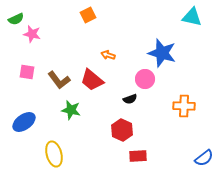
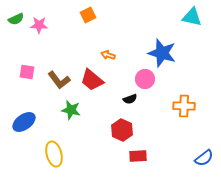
pink star: moved 7 px right, 9 px up; rotated 12 degrees counterclockwise
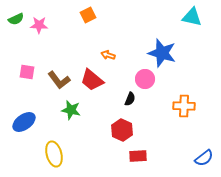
black semicircle: rotated 48 degrees counterclockwise
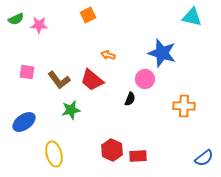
green star: rotated 24 degrees counterclockwise
red hexagon: moved 10 px left, 20 px down
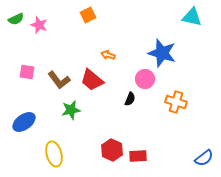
pink star: rotated 18 degrees clockwise
orange cross: moved 8 px left, 4 px up; rotated 15 degrees clockwise
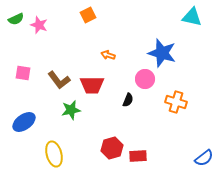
pink square: moved 4 px left, 1 px down
red trapezoid: moved 5 px down; rotated 40 degrees counterclockwise
black semicircle: moved 2 px left, 1 px down
red hexagon: moved 2 px up; rotated 20 degrees clockwise
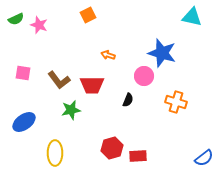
pink circle: moved 1 px left, 3 px up
yellow ellipse: moved 1 px right, 1 px up; rotated 15 degrees clockwise
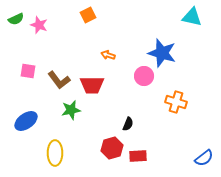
pink square: moved 5 px right, 2 px up
black semicircle: moved 24 px down
blue ellipse: moved 2 px right, 1 px up
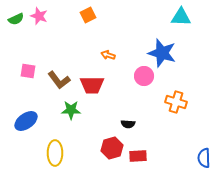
cyan triangle: moved 11 px left; rotated 10 degrees counterclockwise
pink star: moved 9 px up
green star: rotated 12 degrees clockwise
black semicircle: rotated 72 degrees clockwise
blue semicircle: rotated 126 degrees clockwise
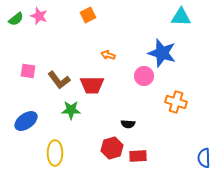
green semicircle: rotated 14 degrees counterclockwise
